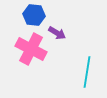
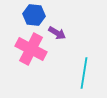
cyan line: moved 3 px left, 1 px down
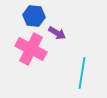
blue hexagon: moved 1 px down
cyan line: moved 2 px left
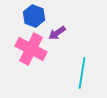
blue hexagon: rotated 15 degrees clockwise
purple arrow: rotated 114 degrees clockwise
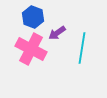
blue hexagon: moved 1 px left, 1 px down
cyan line: moved 25 px up
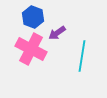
cyan line: moved 8 px down
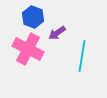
pink cross: moved 3 px left
